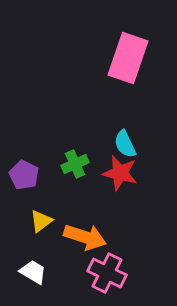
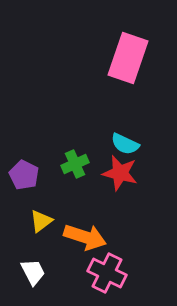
cyan semicircle: rotated 40 degrees counterclockwise
white trapezoid: rotated 32 degrees clockwise
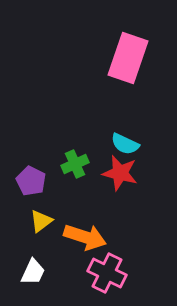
purple pentagon: moved 7 px right, 6 px down
white trapezoid: rotated 52 degrees clockwise
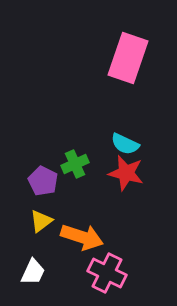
red star: moved 6 px right
purple pentagon: moved 12 px right
orange arrow: moved 3 px left
